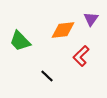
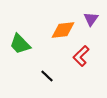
green trapezoid: moved 3 px down
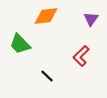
orange diamond: moved 17 px left, 14 px up
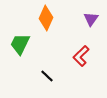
orange diamond: moved 2 px down; rotated 60 degrees counterclockwise
green trapezoid: rotated 70 degrees clockwise
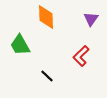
orange diamond: moved 1 px up; rotated 25 degrees counterclockwise
green trapezoid: moved 1 px down; rotated 55 degrees counterclockwise
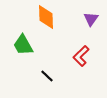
green trapezoid: moved 3 px right
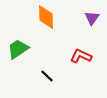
purple triangle: moved 1 px right, 1 px up
green trapezoid: moved 5 px left, 4 px down; rotated 85 degrees clockwise
red L-shape: rotated 70 degrees clockwise
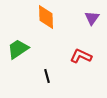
black line: rotated 32 degrees clockwise
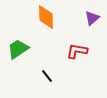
purple triangle: rotated 14 degrees clockwise
red L-shape: moved 4 px left, 5 px up; rotated 15 degrees counterclockwise
black line: rotated 24 degrees counterclockwise
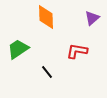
black line: moved 4 px up
